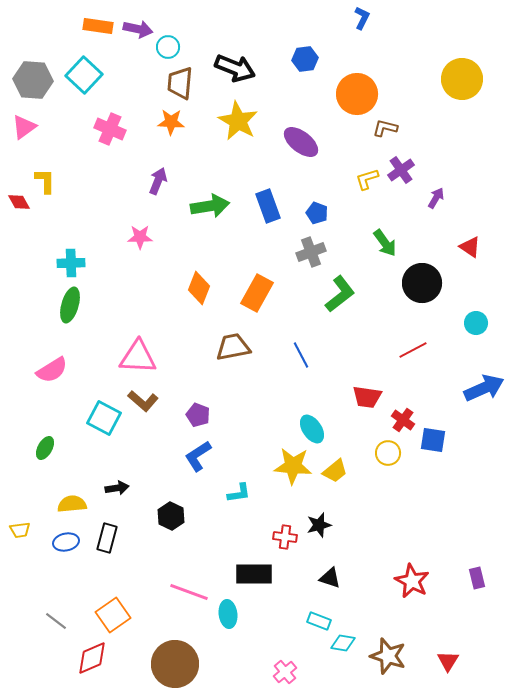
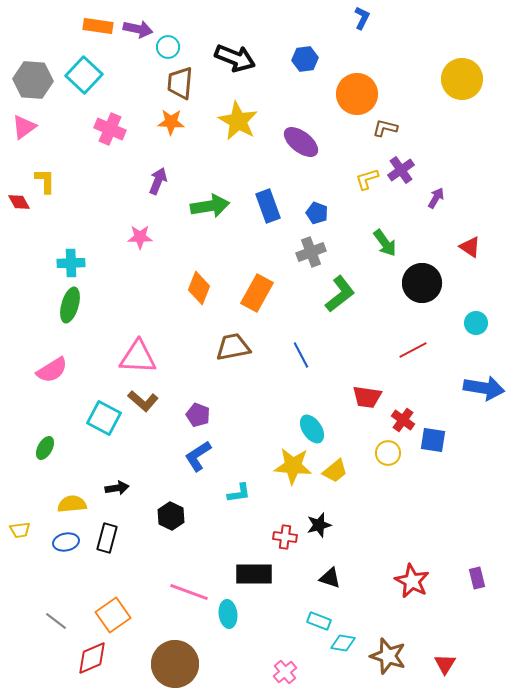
black arrow at (235, 68): moved 10 px up
blue arrow at (484, 388): rotated 33 degrees clockwise
red triangle at (448, 661): moved 3 px left, 3 px down
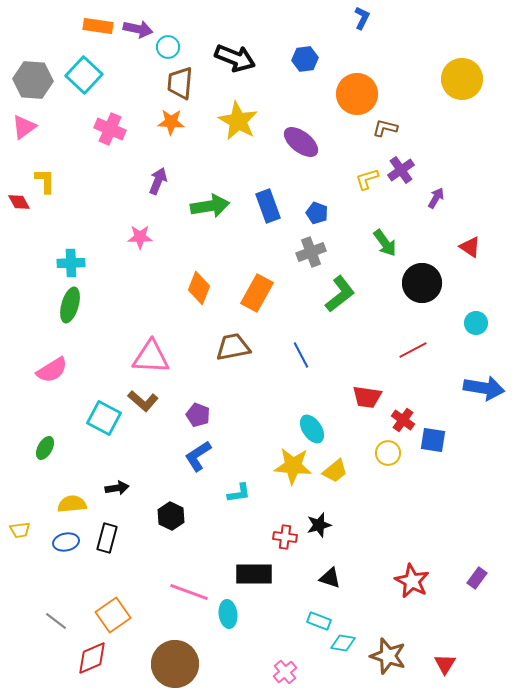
pink triangle at (138, 357): moved 13 px right
purple rectangle at (477, 578): rotated 50 degrees clockwise
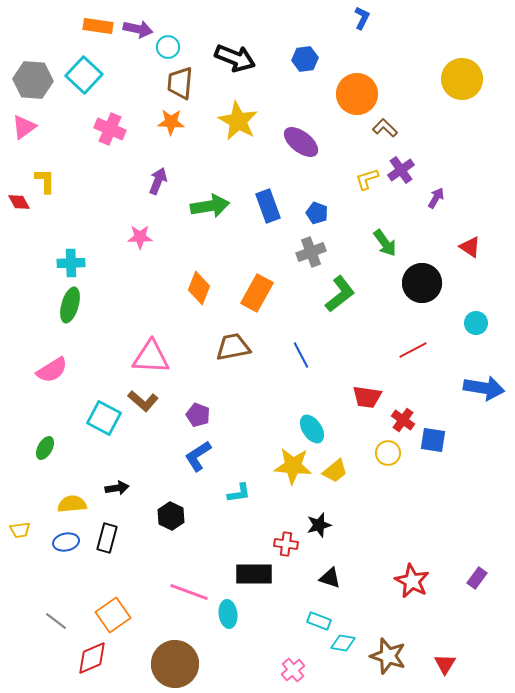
brown L-shape at (385, 128): rotated 30 degrees clockwise
red cross at (285, 537): moved 1 px right, 7 px down
pink cross at (285, 672): moved 8 px right, 2 px up
